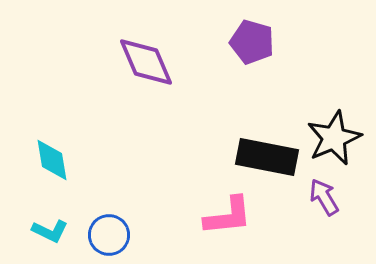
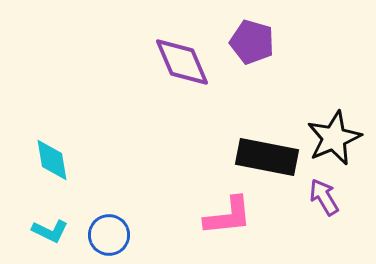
purple diamond: moved 36 px right
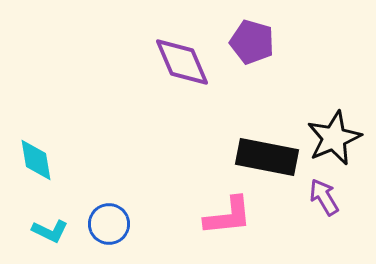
cyan diamond: moved 16 px left
blue circle: moved 11 px up
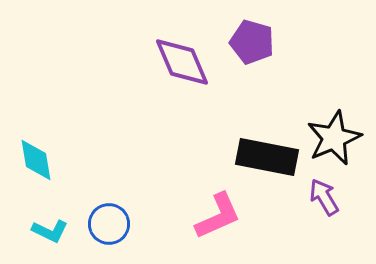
pink L-shape: moved 10 px left; rotated 18 degrees counterclockwise
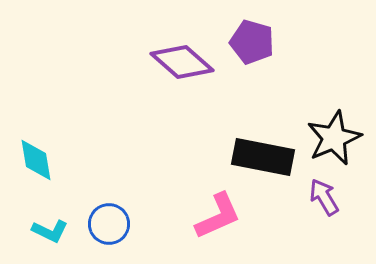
purple diamond: rotated 26 degrees counterclockwise
black rectangle: moved 4 px left
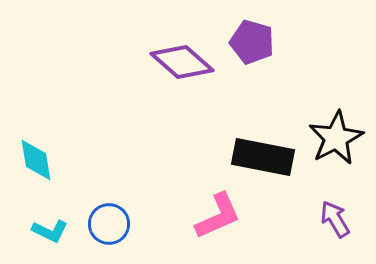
black star: moved 2 px right; rotated 4 degrees counterclockwise
purple arrow: moved 11 px right, 22 px down
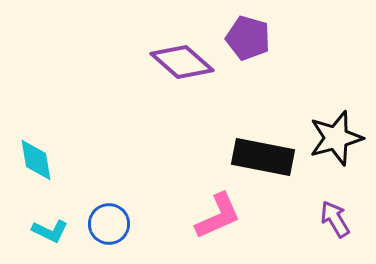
purple pentagon: moved 4 px left, 4 px up
black star: rotated 12 degrees clockwise
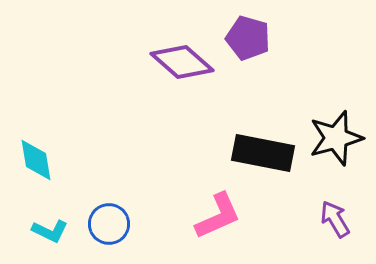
black rectangle: moved 4 px up
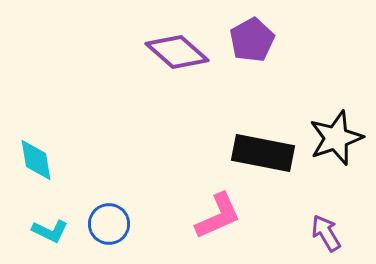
purple pentagon: moved 4 px right, 2 px down; rotated 27 degrees clockwise
purple diamond: moved 5 px left, 10 px up
black star: rotated 4 degrees counterclockwise
purple arrow: moved 9 px left, 14 px down
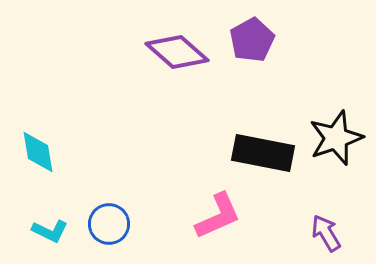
cyan diamond: moved 2 px right, 8 px up
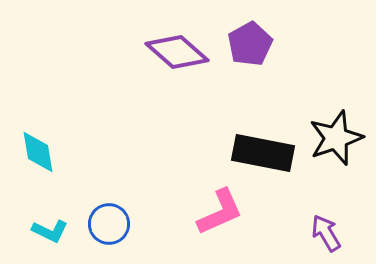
purple pentagon: moved 2 px left, 4 px down
pink L-shape: moved 2 px right, 4 px up
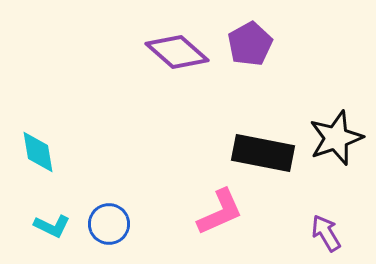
cyan L-shape: moved 2 px right, 5 px up
